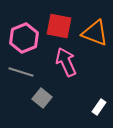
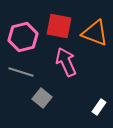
pink hexagon: moved 1 px left, 1 px up; rotated 8 degrees clockwise
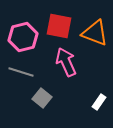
white rectangle: moved 5 px up
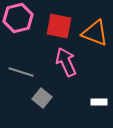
pink hexagon: moved 5 px left, 19 px up
white rectangle: rotated 56 degrees clockwise
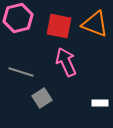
orange triangle: moved 9 px up
gray square: rotated 18 degrees clockwise
white rectangle: moved 1 px right, 1 px down
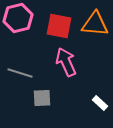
orange triangle: rotated 16 degrees counterclockwise
gray line: moved 1 px left, 1 px down
gray square: rotated 30 degrees clockwise
white rectangle: rotated 42 degrees clockwise
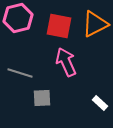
orange triangle: rotated 32 degrees counterclockwise
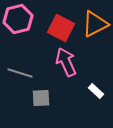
pink hexagon: moved 1 px down
red square: moved 2 px right, 2 px down; rotated 16 degrees clockwise
gray square: moved 1 px left
white rectangle: moved 4 px left, 12 px up
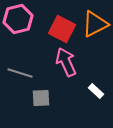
red square: moved 1 px right, 1 px down
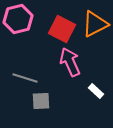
pink arrow: moved 4 px right
gray line: moved 5 px right, 5 px down
gray square: moved 3 px down
